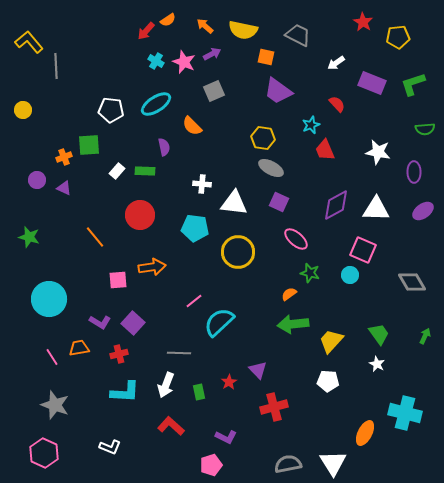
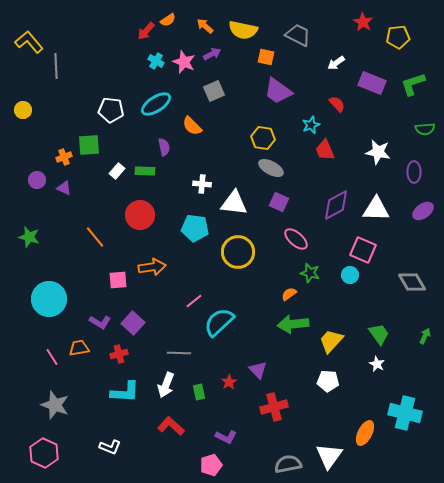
white triangle at (333, 463): moved 4 px left, 7 px up; rotated 8 degrees clockwise
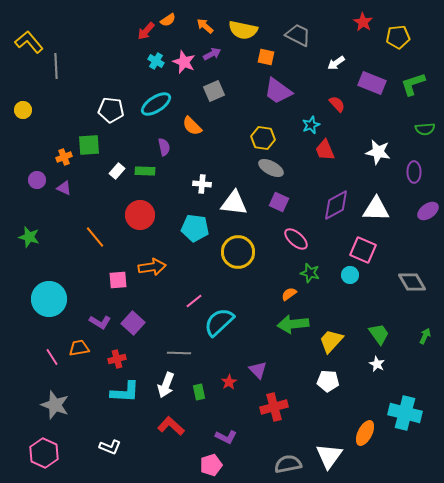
purple ellipse at (423, 211): moved 5 px right
red cross at (119, 354): moved 2 px left, 5 px down
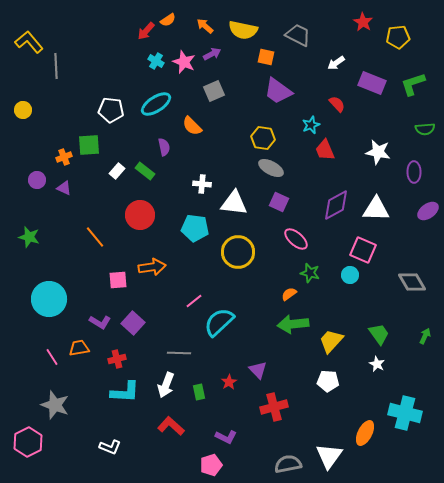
green rectangle at (145, 171): rotated 36 degrees clockwise
pink hexagon at (44, 453): moved 16 px left, 11 px up; rotated 8 degrees clockwise
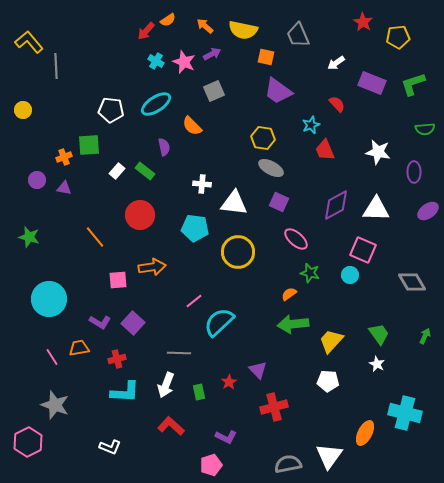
gray trapezoid at (298, 35): rotated 140 degrees counterclockwise
purple triangle at (64, 188): rotated 14 degrees counterclockwise
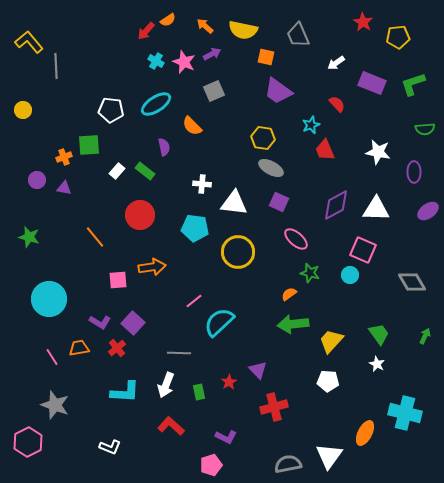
red cross at (117, 359): moved 11 px up; rotated 24 degrees counterclockwise
